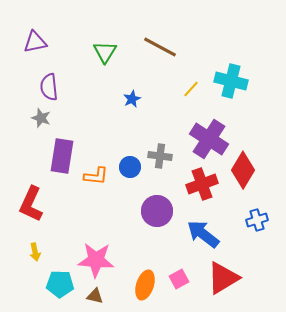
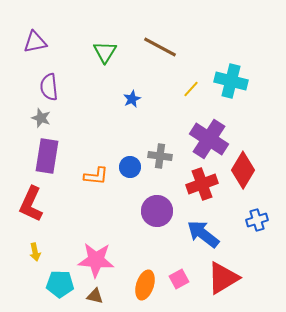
purple rectangle: moved 15 px left
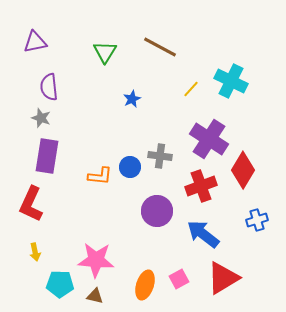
cyan cross: rotated 12 degrees clockwise
orange L-shape: moved 4 px right
red cross: moved 1 px left, 2 px down
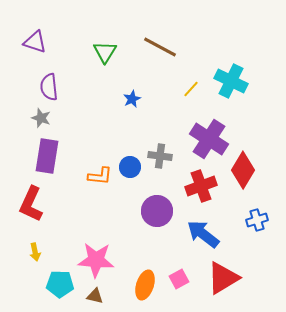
purple triangle: rotated 30 degrees clockwise
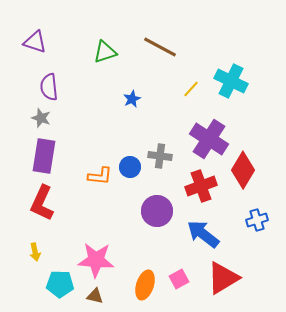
green triangle: rotated 40 degrees clockwise
purple rectangle: moved 3 px left
red L-shape: moved 11 px right, 1 px up
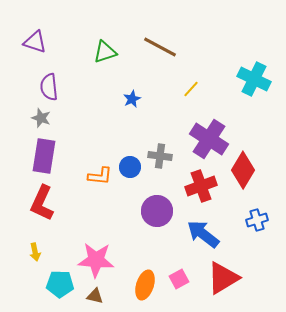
cyan cross: moved 23 px right, 2 px up
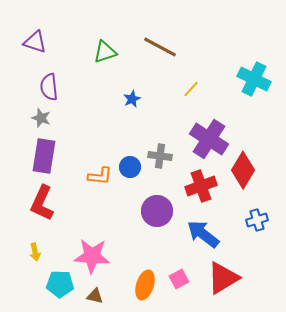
pink star: moved 4 px left, 4 px up
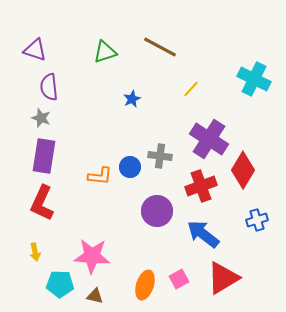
purple triangle: moved 8 px down
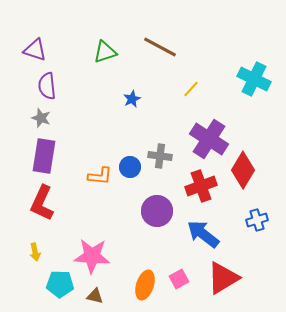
purple semicircle: moved 2 px left, 1 px up
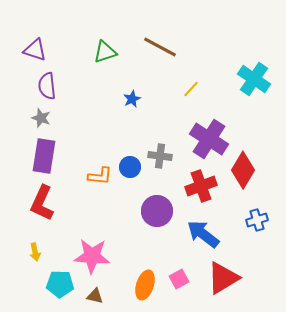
cyan cross: rotated 8 degrees clockwise
